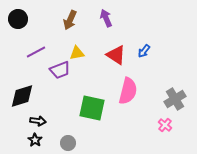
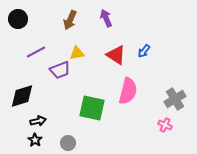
black arrow: rotated 21 degrees counterclockwise
pink cross: rotated 16 degrees counterclockwise
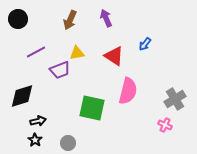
blue arrow: moved 1 px right, 7 px up
red triangle: moved 2 px left, 1 px down
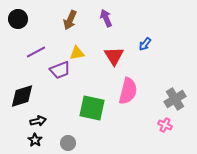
red triangle: rotated 25 degrees clockwise
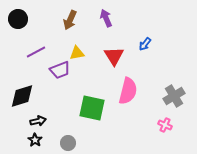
gray cross: moved 1 px left, 3 px up
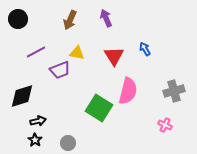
blue arrow: moved 5 px down; rotated 112 degrees clockwise
yellow triangle: rotated 21 degrees clockwise
gray cross: moved 5 px up; rotated 15 degrees clockwise
green square: moved 7 px right; rotated 20 degrees clockwise
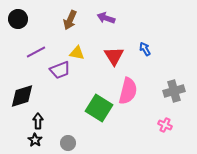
purple arrow: rotated 48 degrees counterclockwise
black arrow: rotated 77 degrees counterclockwise
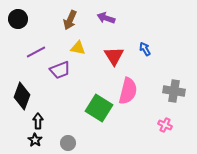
yellow triangle: moved 1 px right, 5 px up
gray cross: rotated 25 degrees clockwise
black diamond: rotated 52 degrees counterclockwise
